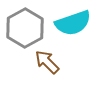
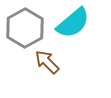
cyan semicircle: rotated 21 degrees counterclockwise
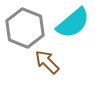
gray hexagon: rotated 9 degrees counterclockwise
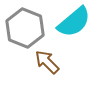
cyan semicircle: moved 1 px right, 1 px up
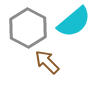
gray hexagon: moved 3 px right; rotated 6 degrees clockwise
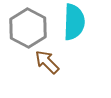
cyan semicircle: rotated 48 degrees counterclockwise
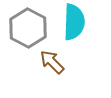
brown arrow: moved 5 px right
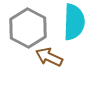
brown arrow: moved 3 px left, 5 px up; rotated 20 degrees counterclockwise
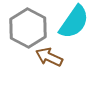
cyan semicircle: rotated 33 degrees clockwise
